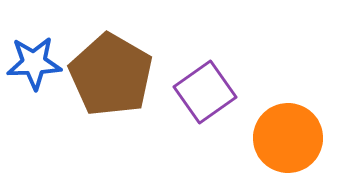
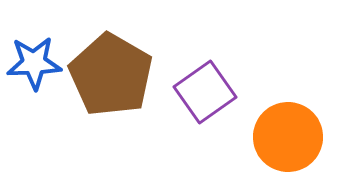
orange circle: moved 1 px up
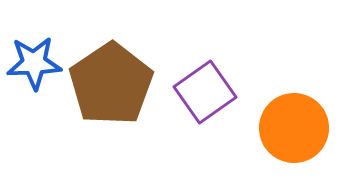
brown pentagon: moved 9 px down; rotated 8 degrees clockwise
orange circle: moved 6 px right, 9 px up
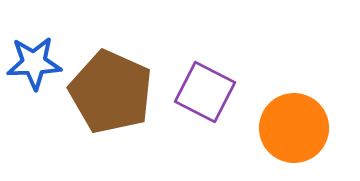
brown pentagon: moved 8 px down; rotated 14 degrees counterclockwise
purple square: rotated 28 degrees counterclockwise
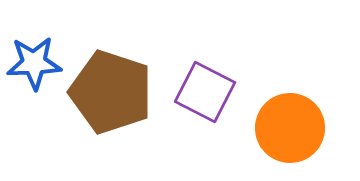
brown pentagon: rotated 6 degrees counterclockwise
orange circle: moved 4 px left
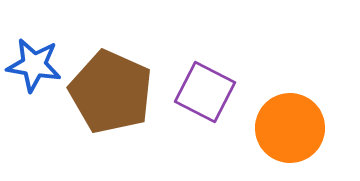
blue star: moved 2 px down; rotated 12 degrees clockwise
brown pentagon: rotated 6 degrees clockwise
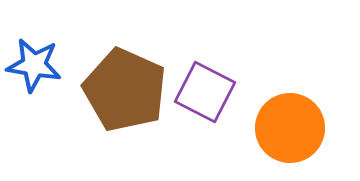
brown pentagon: moved 14 px right, 2 px up
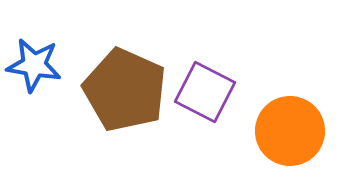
orange circle: moved 3 px down
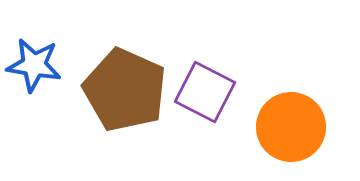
orange circle: moved 1 px right, 4 px up
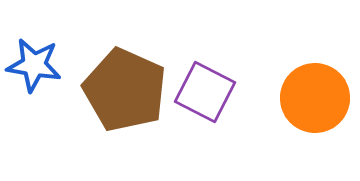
orange circle: moved 24 px right, 29 px up
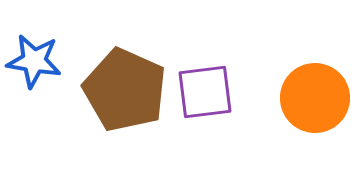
blue star: moved 4 px up
purple square: rotated 34 degrees counterclockwise
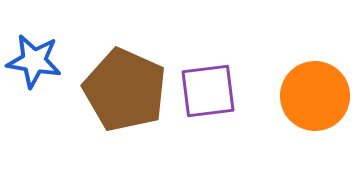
purple square: moved 3 px right, 1 px up
orange circle: moved 2 px up
